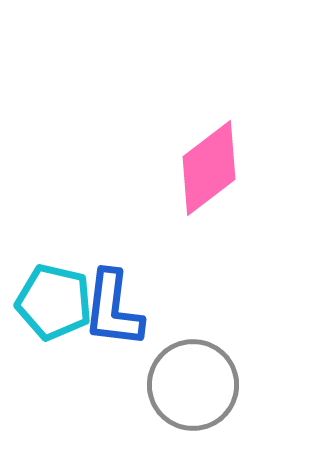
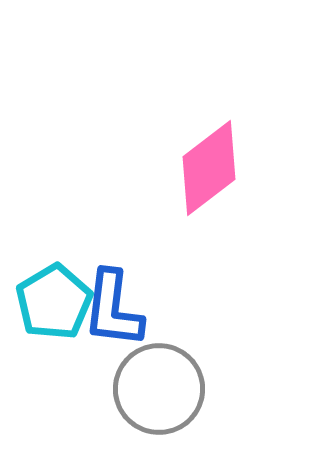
cyan pentagon: rotated 28 degrees clockwise
gray circle: moved 34 px left, 4 px down
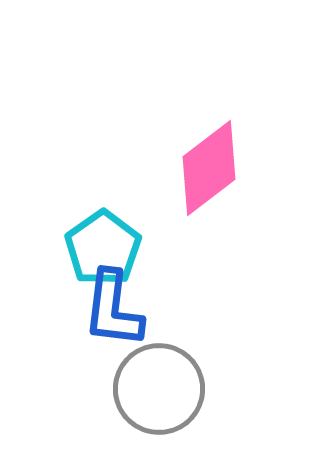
cyan pentagon: moved 49 px right, 54 px up; rotated 4 degrees counterclockwise
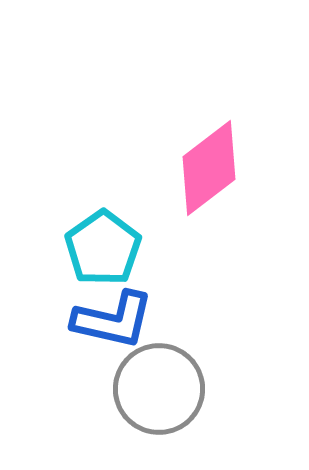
blue L-shape: moved 11 px down; rotated 84 degrees counterclockwise
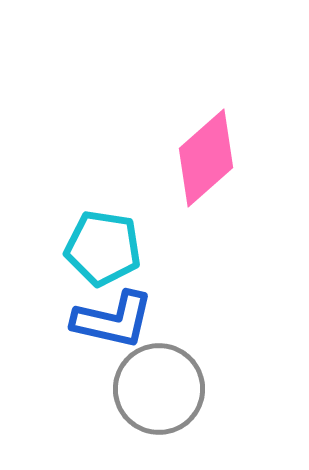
pink diamond: moved 3 px left, 10 px up; rotated 4 degrees counterclockwise
cyan pentagon: rotated 28 degrees counterclockwise
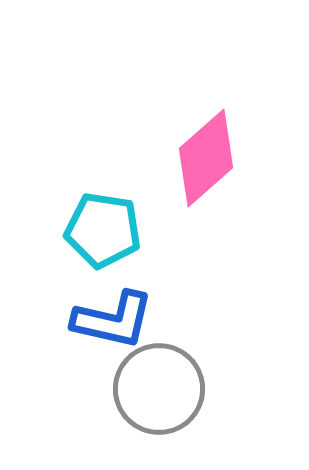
cyan pentagon: moved 18 px up
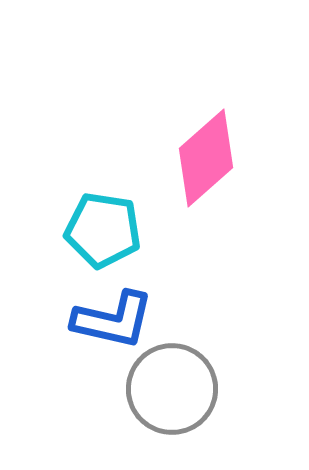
gray circle: moved 13 px right
